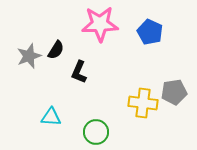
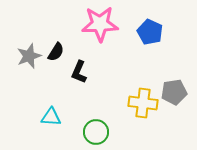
black semicircle: moved 2 px down
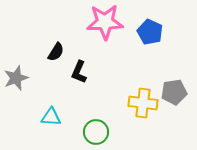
pink star: moved 5 px right, 2 px up
gray star: moved 13 px left, 22 px down
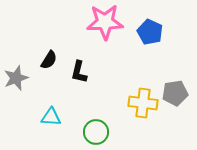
black semicircle: moved 7 px left, 8 px down
black L-shape: rotated 10 degrees counterclockwise
gray pentagon: moved 1 px right, 1 px down
